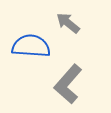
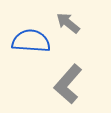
blue semicircle: moved 5 px up
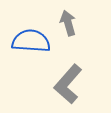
gray arrow: rotated 35 degrees clockwise
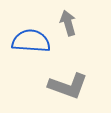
gray L-shape: moved 2 px down; rotated 111 degrees counterclockwise
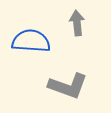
gray arrow: moved 9 px right; rotated 10 degrees clockwise
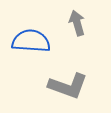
gray arrow: rotated 10 degrees counterclockwise
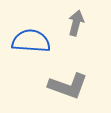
gray arrow: moved 1 px left; rotated 30 degrees clockwise
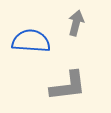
gray L-shape: rotated 27 degrees counterclockwise
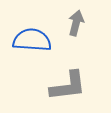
blue semicircle: moved 1 px right, 1 px up
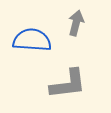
gray L-shape: moved 2 px up
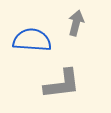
gray L-shape: moved 6 px left
